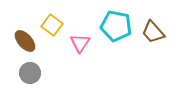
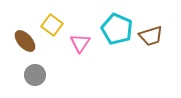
cyan pentagon: moved 1 px right, 3 px down; rotated 12 degrees clockwise
brown trapezoid: moved 2 px left, 4 px down; rotated 65 degrees counterclockwise
gray circle: moved 5 px right, 2 px down
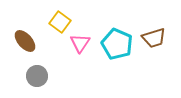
yellow square: moved 8 px right, 3 px up
cyan pentagon: moved 15 px down
brown trapezoid: moved 3 px right, 2 px down
gray circle: moved 2 px right, 1 px down
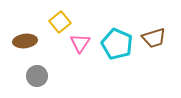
yellow square: rotated 15 degrees clockwise
brown ellipse: rotated 55 degrees counterclockwise
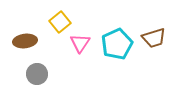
cyan pentagon: rotated 24 degrees clockwise
gray circle: moved 2 px up
